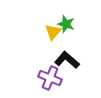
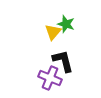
black L-shape: moved 4 px left, 1 px down; rotated 35 degrees clockwise
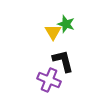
yellow triangle: rotated 12 degrees counterclockwise
purple cross: moved 1 px left, 2 px down
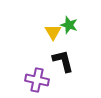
green star: moved 3 px right, 1 px down
purple cross: moved 12 px left; rotated 10 degrees counterclockwise
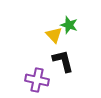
yellow triangle: moved 1 px right, 3 px down; rotated 12 degrees counterclockwise
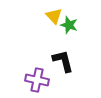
yellow triangle: moved 19 px up
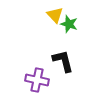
yellow triangle: moved 1 px right, 1 px up
green star: moved 1 px up
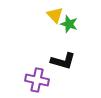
black L-shape: rotated 120 degrees clockwise
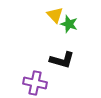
black L-shape: moved 1 px left, 1 px up
purple cross: moved 2 px left, 3 px down
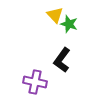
black L-shape: rotated 110 degrees clockwise
purple cross: moved 1 px up
